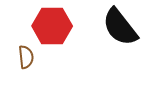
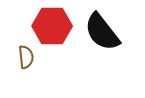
black semicircle: moved 18 px left, 5 px down
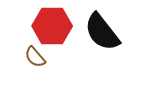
brown semicircle: moved 9 px right; rotated 145 degrees clockwise
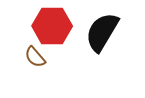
black semicircle: rotated 69 degrees clockwise
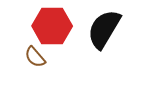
black semicircle: moved 2 px right, 3 px up
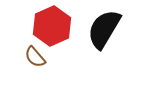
red hexagon: rotated 24 degrees counterclockwise
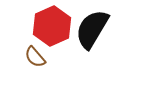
black semicircle: moved 12 px left
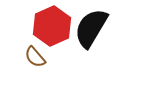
black semicircle: moved 1 px left, 1 px up
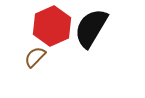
brown semicircle: rotated 85 degrees clockwise
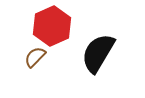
black semicircle: moved 7 px right, 25 px down
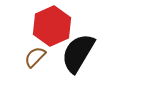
black semicircle: moved 20 px left
